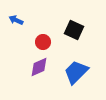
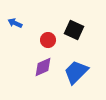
blue arrow: moved 1 px left, 3 px down
red circle: moved 5 px right, 2 px up
purple diamond: moved 4 px right
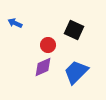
red circle: moved 5 px down
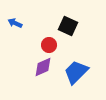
black square: moved 6 px left, 4 px up
red circle: moved 1 px right
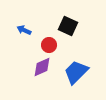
blue arrow: moved 9 px right, 7 px down
purple diamond: moved 1 px left
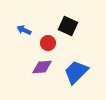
red circle: moved 1 px left, 2 px up
purple diamond: rotated 20 degrees clockwise
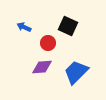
blue arrow: moved 3 px up
